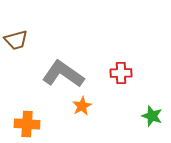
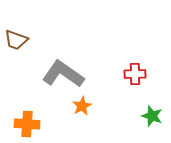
brown trapezoid: rotated 35 degrees clockwise
red cross: moved 14 px right, 1 px down
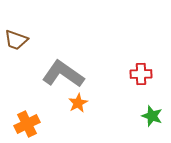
red cross: moved 6 px right
orange star: moved 4 px left, 3 px up
orange cross: rotated 30 degrees counterclockwise
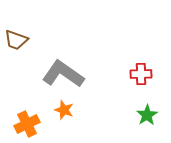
orange star: moved 14 px left, 7 px down; rotated 24 degrees counterclockwise
green star: moved 5 px left, 1 px up; rotated 20 degrees clockwise
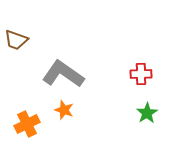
green star: moved 2 px up
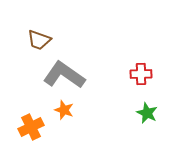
brown trapezoid: moved 23 px right
gray L-shape: moved 1 px right, 1 px down
green star: rotated 15 degrees counterclockwise
orange cross: moved 4 px right, 3 px down
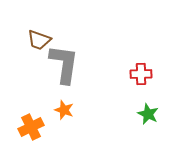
gray L-shape: moved 11 px up; rotated 63 degrees clockwise
green star: moved 1 px right, 1 px down
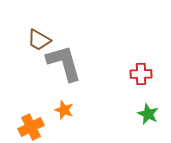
brown trapezoid: rotated 10 degrees clockwise
gray L-shape: moved 1 px up; rotated 24 degrees counterclockwise
